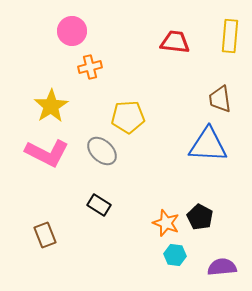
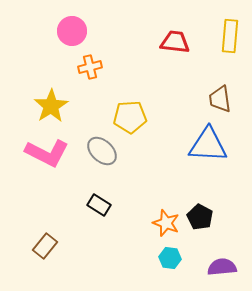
yellow pentagon: moved 2 px right
brown rectangle: moved 11 px down; rotated 60 degrees clockwise
cyan hexagon: moved 5 px left, 3 px down
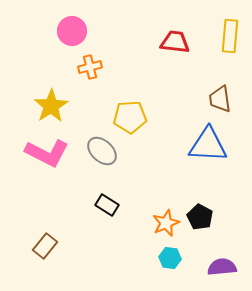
black rectangle: moved 8 px right
orange star: rotated 28 degrees clockwise
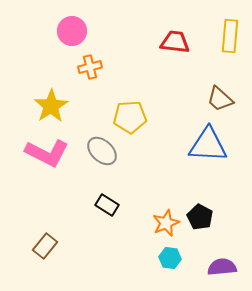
brown trapezoid: rotated 40 degrees counterclockwise
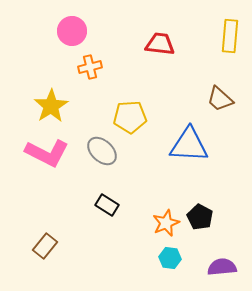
red trapezoid: moved 15 px left, 2 px down
blue triangle: moved 19 px left
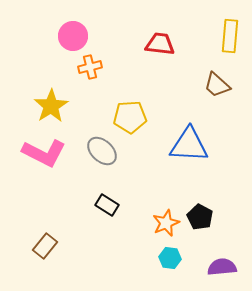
pink circle: moved 1 px right, 5 px down
brown trapezoid: moved 3 px left, 14 px up
pink L-shape: moved 3 px left
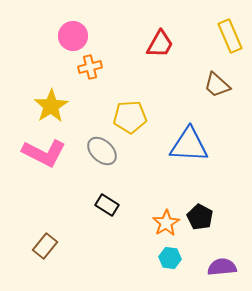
yellow rectangle: rotated 28 degrees counterclockwise
red trapezoid: rotated 112 degrees clockwise
orange star: rotated 8 degrees counterclockwise
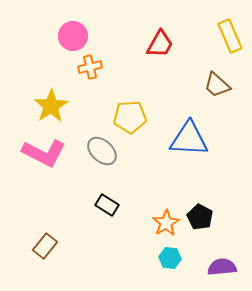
blue triangle: moved 6 px up
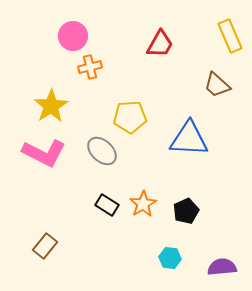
black pentagon: moved 14 px left, 6 px up; rotated 20 degrees clockwise
orange star: moved 23 px left, 19 px up
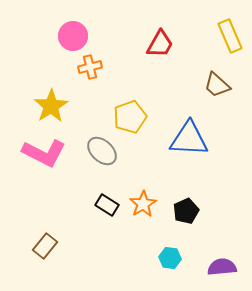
yellow pentagon: rotated 16 degrees counterclockwise
